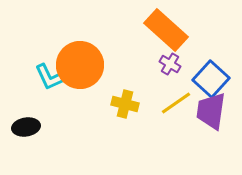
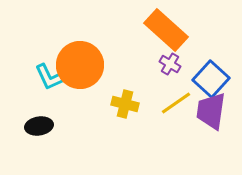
black ellipse: moved 13 px right, 1 px up
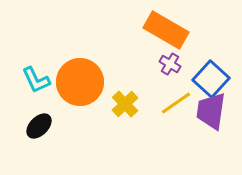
orange rectangle: rotated 12 degrees counterclockwise
orange circle: moved 17 px down
cyan L-shape: moved 13 px left, 3 px down
yellow cross: rotated 32 degrees clockwise
black ellipse: rotated 36 degrees counterclockwise
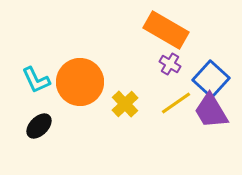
purple trapezoid: rotated 39 degrees counterclockwise
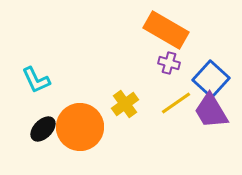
purple cross: moved 1 px left, 1 px up; rotated 15 degrees counterclockwise
orange circle: moved 45 px down
yellow cross: rotated 8 degrees clockwise
black ellipse: moved 4 px right, 3 px down
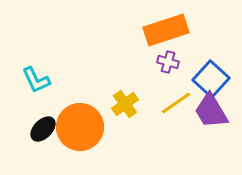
orange rectangle: rotated 48 degrees counterclockwise
purple cross: moved 1 px left, 1 px up
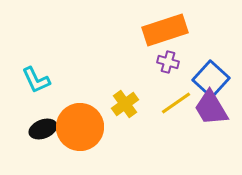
orange rectangle: moved 1 px left
purple trapezoid: moved 3 px up
black ellipse: rotated 24 degrees clockwise
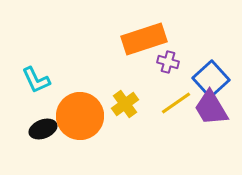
orange rectangle: moved 21 px left, 9 px down
blue square: rotated 6 degrees clockwise
orange circle: moved 11 px up
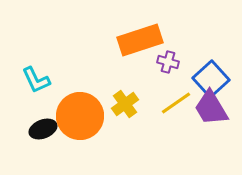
orange rectangle: moved 4 px left, 1 px down
